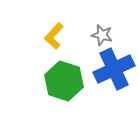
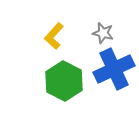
gray star: moved 1 px right, 2 px up
green hexagon: rotated 9 degrees clockwise
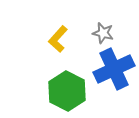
yellow L-shape: moved 4 px right, 3 px down
green hexagon: moved 3 px right, 10 px down
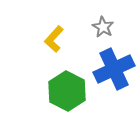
gray star: moved 6 px up; rotated 15 degrees clockwise
yellow L-shape: moved 4 px left
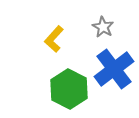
blue cross: rotated 12 degrees counterclockwise
green hexagon: moved 2 px right, 2 px up
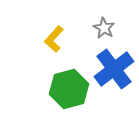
gray star: moved 1 px right, 1 px down
green hexagon: rotated 18 degrees clockwise
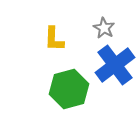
yellow L-shape: rotated 40 degrees counterclockwise
blue cross: moved 1 px right, 4 px up
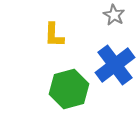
gray star: moved 10 px right, 13 px up
yellow L-shape: moved 4 px up
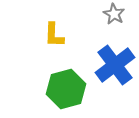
gray star: moved 1 px up
green hexagon: moved 3 px left
